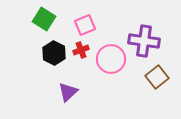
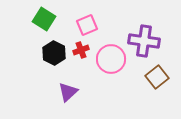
pink square: moved 2 px right
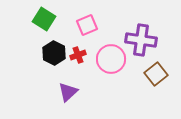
purple cross: moved 3 px left, 1 px up
red cross: moved 3 px left, 5 px down
brown square: moved 1 px left, 3 px up
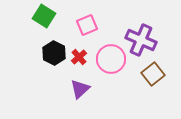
green square: moved 3 px up
purple cross: rotated 16 degrees clockwise
red cross: moved 1 px right, 2 px down; rotated 21 degrees counterclockwise
brown square: moved 3 px left
purple triangle: moved 12 px right, 3 px up
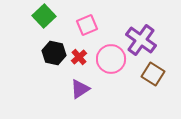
green square: rotated 15 degrees clockwise
purple cross: rotated 12 degrees clockwise
black hexagon: rotated 15 degrees counterclockwise
brown square: rotated 20 degrees counterclockwise
purple triangle: rotated 10 degrees clockwise
